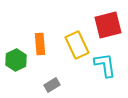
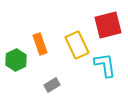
orange rectangle: rotated 15 degrees counterclockwise
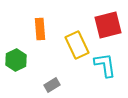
orange rectangle: moved 15 px up; rotated 15 degrees clockwise
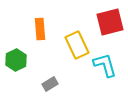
red square: moved 2 px right, 3 px up
cyan L-shape: rotated 8 degrees counterclockwise
gray rectangle: moved 2 px left, 1 px up
